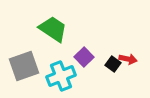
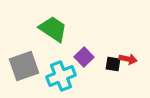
black square: rotated 28 degrees counterclockwise
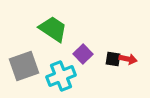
purple square: moved 1 px left, 3 px up
black square: moved 5 px up
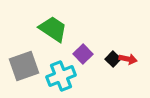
black square: rotated 35 degrees clockwise
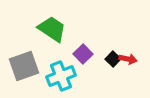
green trapezoid: moved 1 px left
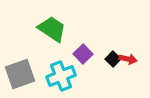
gray square: moved 4 px left, 8 px down
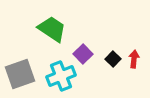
red arrow: moved 6 px right; rotated 96 degrees counterclockwise
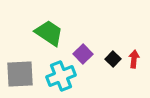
green trapezoid: moved 3 px left, 4 px down
gray square: rotated 16 degrees clockwise
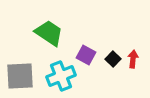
purple square: moved 3 px right, 1 px down; rotated 18 degrees counterclockwise
red arrow: moved 1 px left
gray square: moved 2 px down
